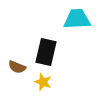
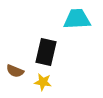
brown semicircle: moved 2 px left, 4 px down
yellow star: rotated 12 degrees counterclockwise
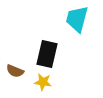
cyan trapezoid: rotated 72 degrees counterclockwise
black rectangle: moved 1 px right, 2 px down
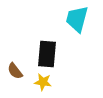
black rectangle: rotated 8 degrees counterclockwise
brown semicircle: rotated 30 degrees clockwise
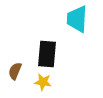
cyan trapezoid: rotated 12 degrees counterclockwise
brown semicircle: rotated 60 degrees clockwise
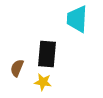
brown semicircle: moved 2 px right, 3 px up
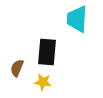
black rectangle: moved 2 px up
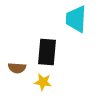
cyan trapezoid: moved 1 px left
brown semicircle: rotated 108 degrees counterclockwise
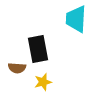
black rectangle: moved 9 px left, 3 px up; rotated 16 degrees counterclockwise
yellow star: rotated 24 degrees counterclockwise
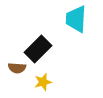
black rectangle: rotated 56 degrees clockwise
